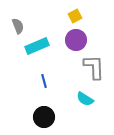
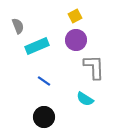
blue line: rotated 40 degrees counterclockwise
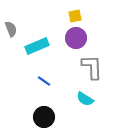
yellow square: rotated 16 degrees clockwise
gray semicircle: moved 7 px left, 3 px down
purple circle: moved 2 px up
gray L-shape: moved 2 px left
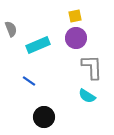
cyan rectangle: moved 1 px right, 1 px up
blue line: moved 15 px left
cyan semicircle: moved 2 px right, 3 px up
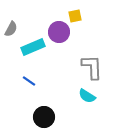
gray semicircle: rotated 49 degrees clockwise
purple circle: moved 17 px left, 6 px up
cyan rectangle: moved 5 px left, 2 px down
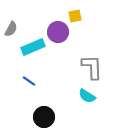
purple circle: moved 1 px left
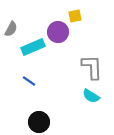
cyan semicircle: moved 4 px right
black circle: moved 5 px left, 5 px down
